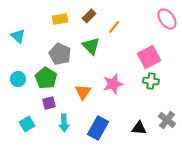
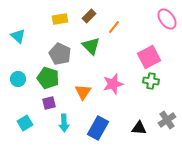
green pentagon: moved 2 px right; rotated 15 degrees counterclockwise
gray cross: rotated 18 degrees clockwise
cyan square: moved 2 px left, 1 px up
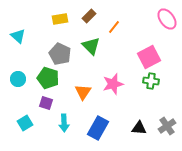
purple square: moved 3 px left; rotated 32 degrees clockwise
gray cross: moved 6 px down
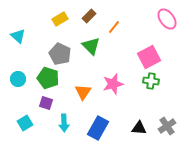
yellow rectangle: rotated 21 degrees counterclockwise
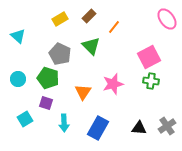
cyan square: moved 4 px up
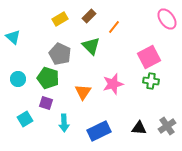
cyan triangle: moved 5 px left, 1 px down
blue rectangle: moved 1 px right, 3 px down; rotated 35 degrees clockwise
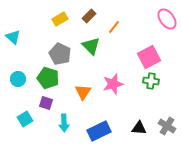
gray cross: rotated 24 degrees counterclockwise
